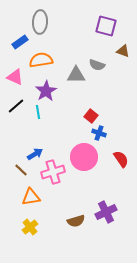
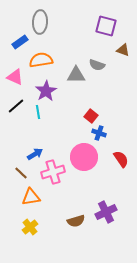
brown triangle: moved 1 px up
brown line: moved 3 px down
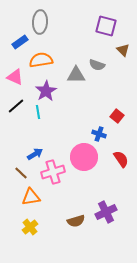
brown triangle: rotated 24 degrees clockwise
red square: moved 26 px right
blue cross: moved 1 px down
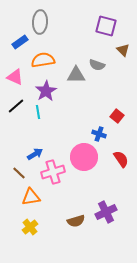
orange semicircle: moved 2 px right
brown line: moved 2 px left
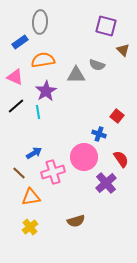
blue arrow: moved 1 px left, 1 px up
purple cross: moved 29 px up; rotated 15 degrees counterclockwise
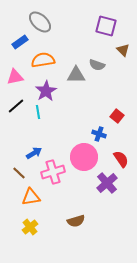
gray ellipse: rotated 50 degrees counterclockwise
pink triangle: rotated 36 degrees counterclockwise
purple cross: moved 1 px right
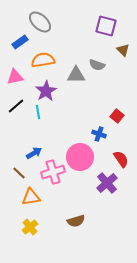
pink circle: moved 4 px left
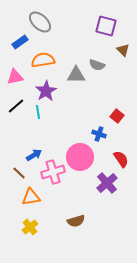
blue arrow: moved 2 px down
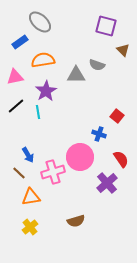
blue arrow: moved 6 px left; rotated 91 degrees clockwise
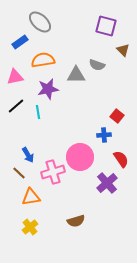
purple star: moved 2 px right, 2 px up; rotated 20 degrees clockwise
blue cross: moved 5 px right, 1 px down; rotated 24 degrees counterclockwise
